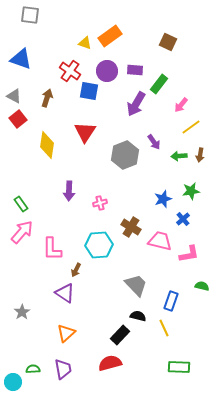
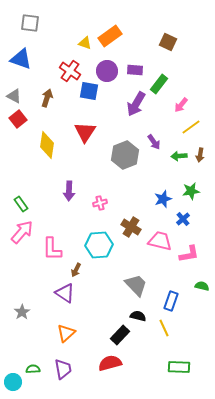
gray square at (30, 15): moved 8 px down
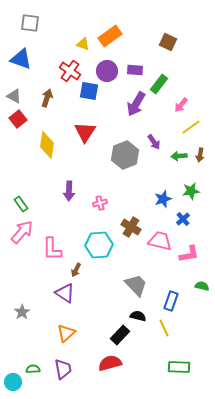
yellow triangle at (85, 43): moved 2 px left, 1 px down
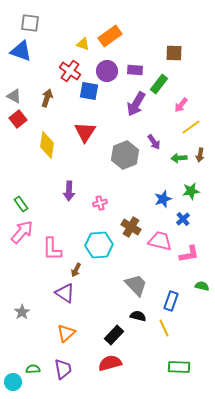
brown square at (168, 42): moved 6 px right, 11 px down; rotated 24 degrees counterclockwise
blue triangle at (21, 59): moved 8 px up
green arrow at (179, 156): moved 2 px down
black rectangle at (120, 335): moved 6 px left
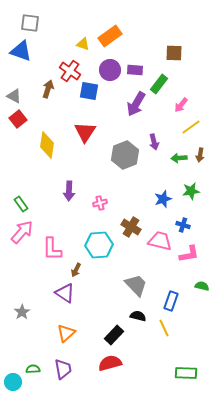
purple circle at (107, 71): moved 3 px right, 1 px up
brown arrow at (47, 98): moved 1 px right, 9 px up
purple arrow at (154, 142): rotated 21 degrees clockwise
blue cross at (183, 219): moved 6 px down; rotated 32 degrees counterclockwise
green rectangle at (179, 367): moved 7 px right, 6 px down
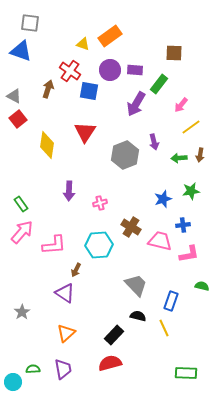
blue cross at (183, 225): rotated 24 degrees counterclockwise
pink L-shape at (52, 249): moved 2 px right, 4 px up; rotated 95 degrees counterclockwise
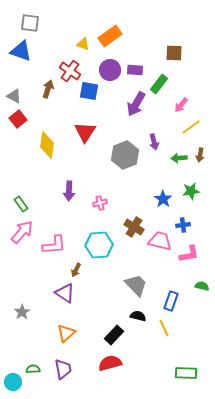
blue star at (163, 199): rotated 18 degrees counterclockwise
brown cross at (131, 227): moved 3 px right
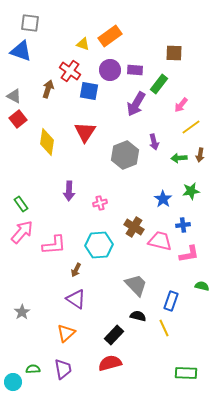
yellow diamond at (47, 145): moved 3 px up
purple triangle at (65, 293): moved 11 px right, 6 px down
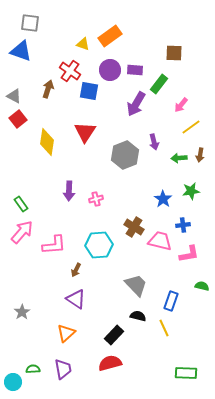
pink cross at (100, 203): moved 4 px left, 4 px up
